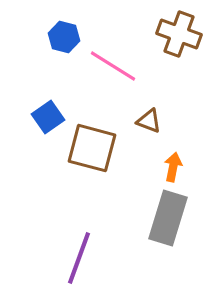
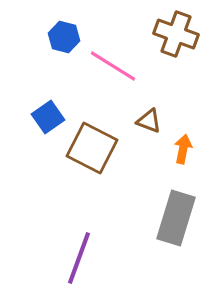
brown cross: moved 3 px left
brown square: rotated 12 degrees clockwise
orange arrow: moved 10 px right, 18 px up
gray rectangle: moved 8 px right
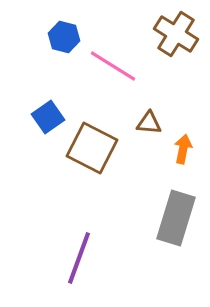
brown cross: rotated 12 degrees clockwise
brown triangle: moved 2 px down; rotated 16 degrees counterclockwise
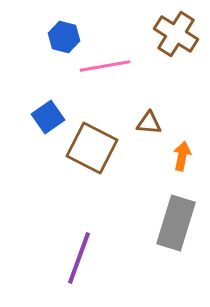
pink line: moved 8 px left; rotated 42 degrees counterclockwise
orange arrow: moved 1 px left, 7 px down
gray rectangle: moved 5 px down
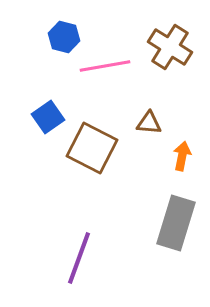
brown cross: moved 6 px left, 13 px down
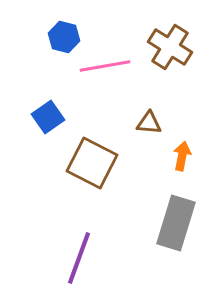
brown square: moved 15 px down
